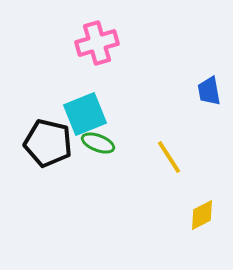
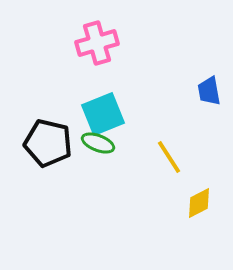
cyan square: moved 18 px right
yellow diamond: moved 3 px left, 12 px up
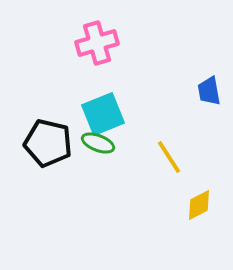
yellow diamond: moved 2 px down
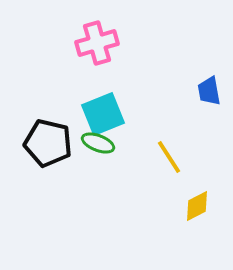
yellow diamond: moved 2 px left, 1 px down
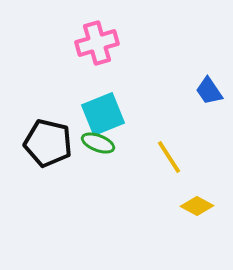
blue trapezoid: rotated 24 degrees counterclockwise
yellow diamond: rotated 56 degrees clockwise
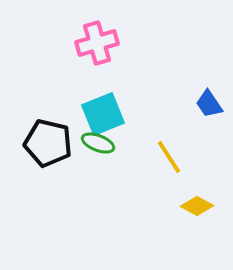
blue trapezoid: moved 13 px down
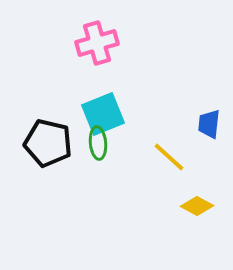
blue trapezoid: moved 20 px down; rotated 40 degrees clockwise
green ellipse: rotated 64 degrees clockwise
yellow line: rotated 15 degrees counterclockwise
